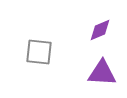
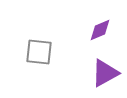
purple triangle: moved 3 px right; rotated 32 degrees counterclockwise
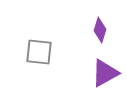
purple diamond: rotated 50 degrees counterclockwise
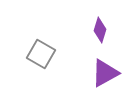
gray square: moved 2 px right, 2 px down; rotated 24 degrees clockwise
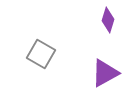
purple diamond: moved 8 px right, 10 px up
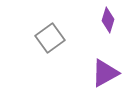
gray square: moved 9 px right, 16 px up; rotated 24 degrees clockwise
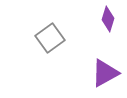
purple diamond: moved 1 px up
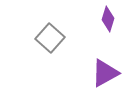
gray square: rotated 12 degrees counterclockwise
